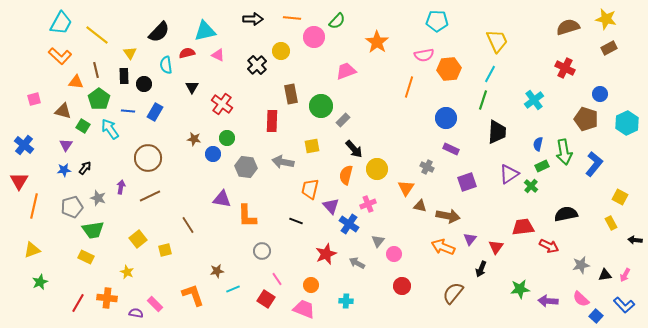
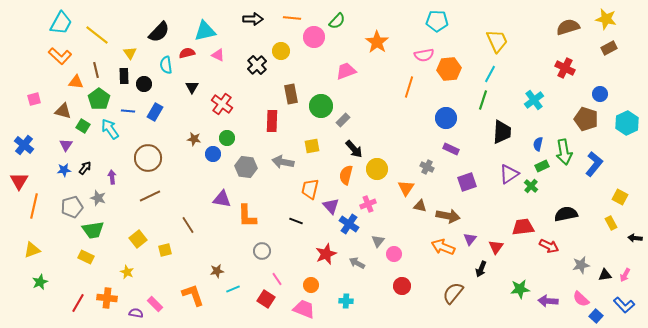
black trapezoid at (497, 132): moved 5 px right
purple arrow at (121, 187): moved 9 px left, 10 px up; rotated 16 degrees counterclockwise
black arrow at (635, 240): moved 2 px up
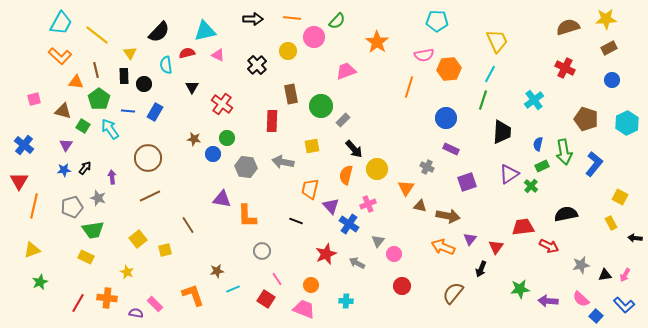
yellow star at (606, 19): rotated 15 degrees counterclockwise
yellow circle at (281, 51): moved 7 px right
blue circle at (600, 94): moved 12 px right, 14 px up
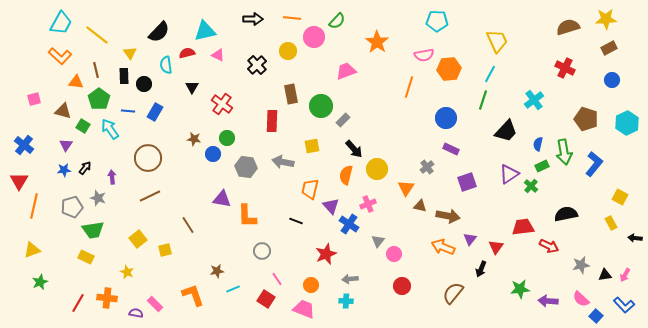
black trapezoid at (502, 132): moved 4 px right, 1 px up; rotated 40 degrees clockwise
gray cross at (427, 167): rotated 24 degrees clockwise
gray arrow at (357, 263): moved 7 px left, 16 px down; rotated 35 degrees counterclockwise
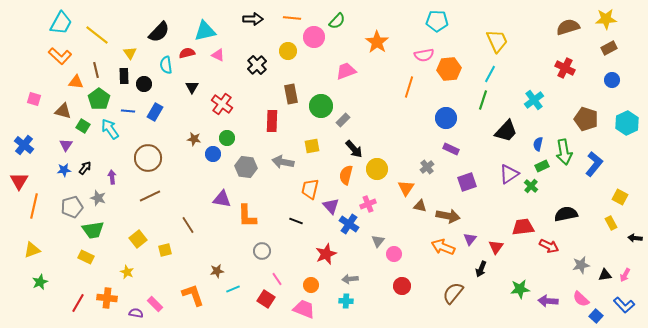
pink square at (34, 99): rotated 32 degrees clockwise
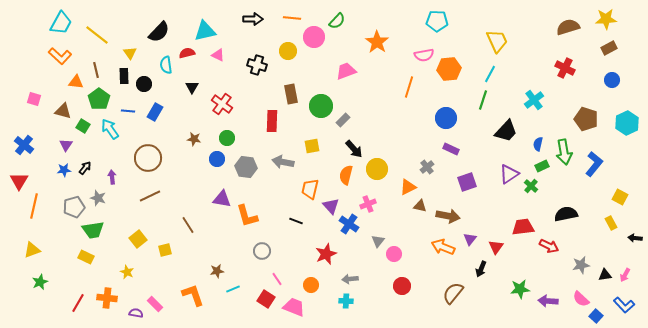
black cross at (257, 65): rotated 30 degrees counterclockwise
blue circle at (213, 154): moved 4 px right, 5 px down
orange triangle at (406, 188): moved 2 px right, 1 px up; rotated 30 degrees clockwise
gray pentagon at (72, 207): moved 2 px right
orange L-shape at (247, 216): rotated 15 degrees counterclockwise
pink trapezoid at (304, 309): moved 10 px left, 2 px up
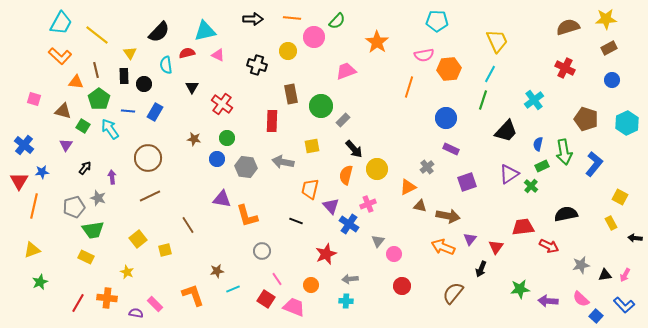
blue star at (64, 170): moved 22 px left, 2 px down
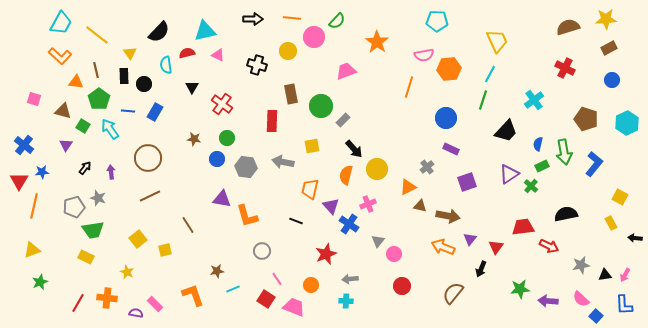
purple arrow at (112, 177): moved 1 px left, 5 px up
blue L-shape at (624, 305): rotated 40 degrees clockwise
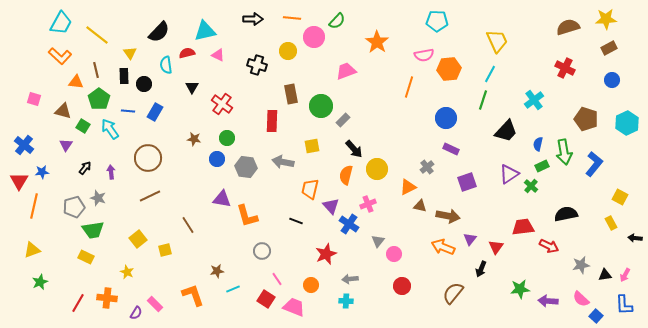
purple semicircle at (136, 313): rotated 112 degrees clockwise
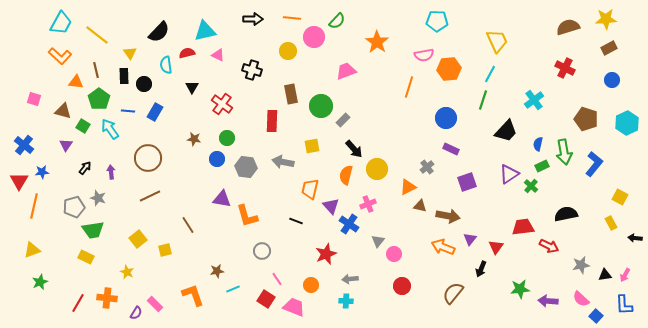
black cross at (257, 65): moved 5 px left, 5 px down
